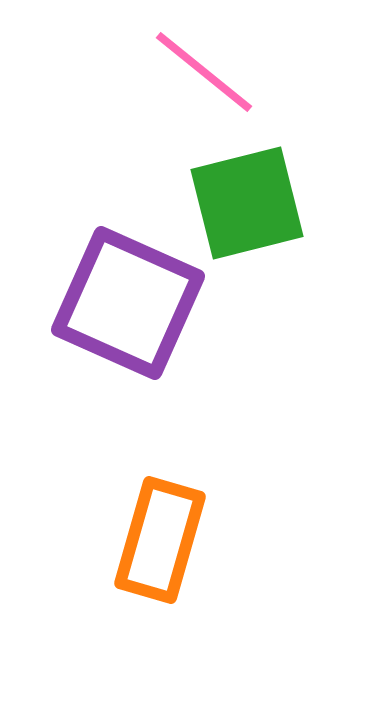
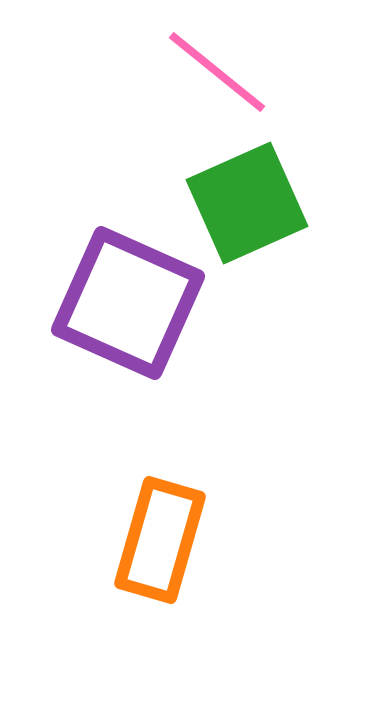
pink line: moved 13 px right
green square: rotated 10 degrees counterclockwise
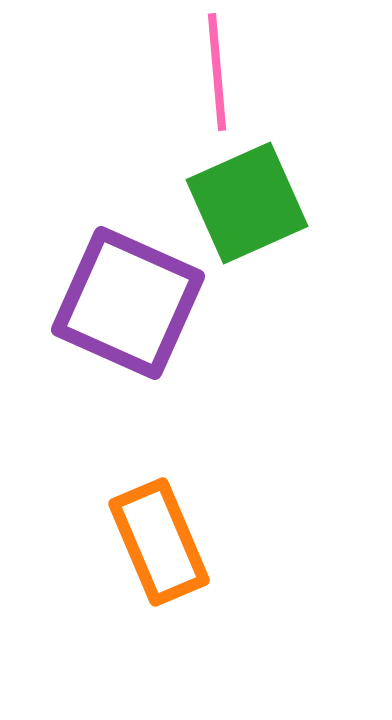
pink line: rotated 46 degrees clockwise
orange rectangle: moved 1 px left, 2 px down; rotated 39 degrees counterclockwise
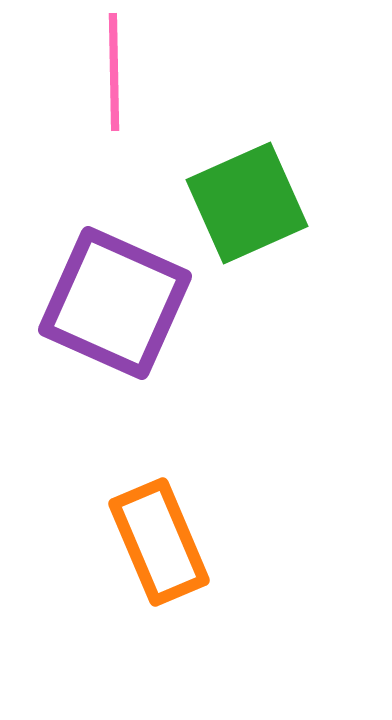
pink line: moved 103 px left; rotated 4 degrees clockwise
purple square: moved 13 px left
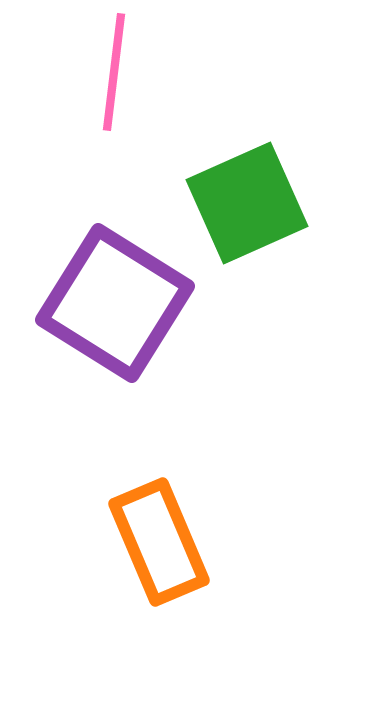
pink line: rotated 8 degrees clockwise
purple square: rotated 8 degrees clockwise
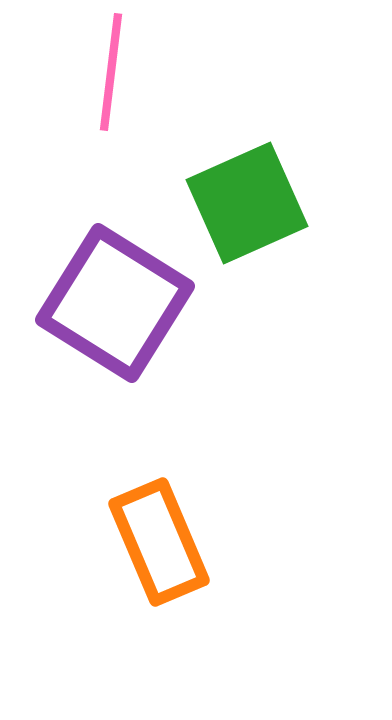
pink line: moved 3 px left
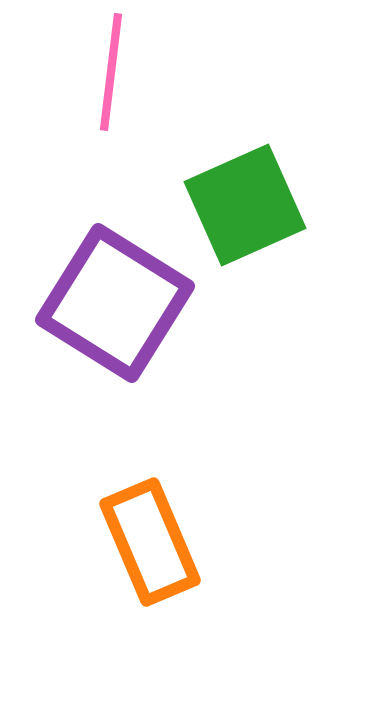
green square: moved 2 px left, 2 px down
orange rectangle: moved 9 px left
